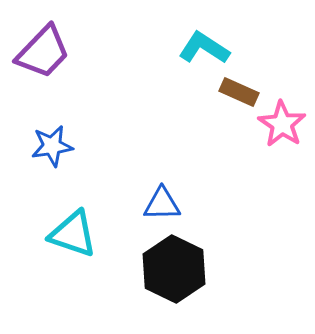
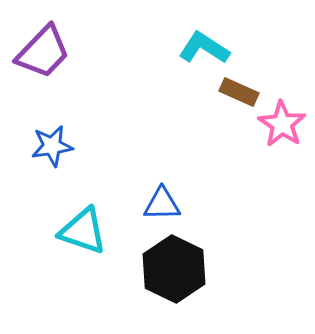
cyan triangle: moved 10 px right, 3 px up
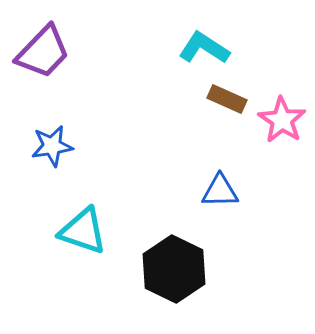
brown rectangle: moved 12 px left, 7 px down
pink star: moved 4 px up
blue triangle: moved 58 px right, 13 px up
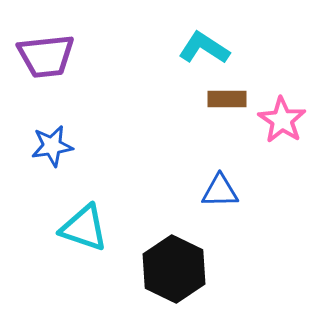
purple trapezoid: moved 3 px right, 4 px down; rotated 40 degrees clockwise
brown rectangle: rotated 24 degrees counterclockwise
cyan triangle: moved 1 px right, 3 px up
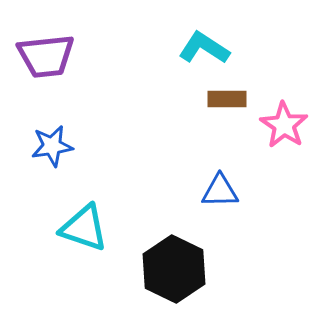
pink star: moved 2 px right, 5 px down
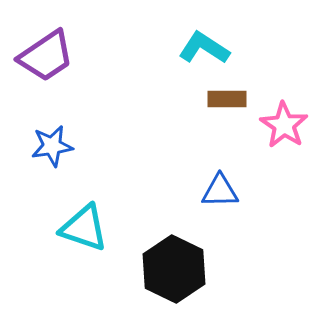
purple trapezoid: rotated 28 degrees counterclockwise
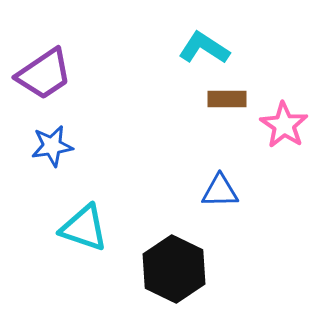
purple trapezoid: moved 2 px left, 18 px down
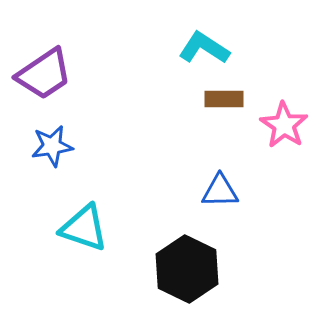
brown rectangle: moved 3 px left
black hexagon: moved 13 px right
